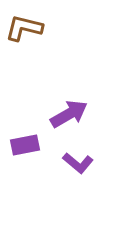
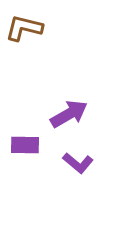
purple rectangle: rotated 12 degrees clockwise
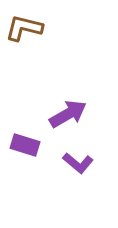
purple arrow: moved 1 px left
purple rectangle: rotated 16 degrees clockwise
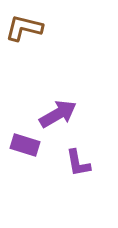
purple arrow: moved 10 px left
purple L-shape: rotated 40 degrees clockwise
